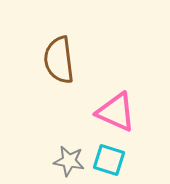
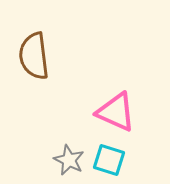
brown semicircle: moved 25 px left, 4 px up
gray star: moved 1 px up; rotated 16 degrees clockwise
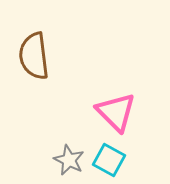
pink triangle: rotated 21 degrees clockwise
cyan square: rotated 12 degrees clockwise
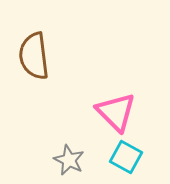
cyan square: moved 17 px right, 3 px up
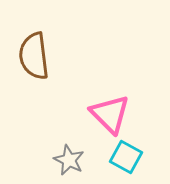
pink triangle: moved 6 px left, 2 px down
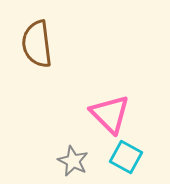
brown semicircle: moved 3 px right, 12 px up
gray star: moved 4 px right, 1 px down
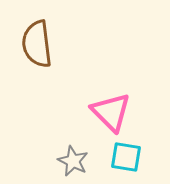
pink triangle: moved 1 px right, 2 px up
cyan square: rotated 20 degrees counterclockwise
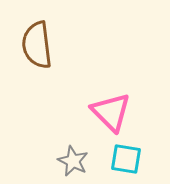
brown semicircle: moved 1 px down
cyan square: moved 2 px down
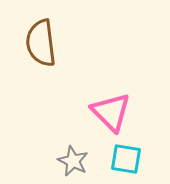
brown semicircle: moved 4 px right, 2 px up
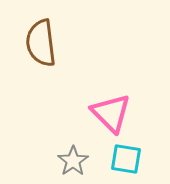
pink triangle: moved 1 px down
gray star: rotated 12 degrees clockwise
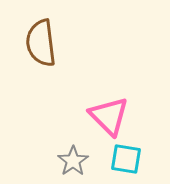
pink triangle: moved 2 px left, 3 px down
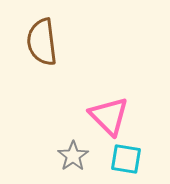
brown semicircle: moved 1 px right, 1 px up
gray star: moved 5 px up
